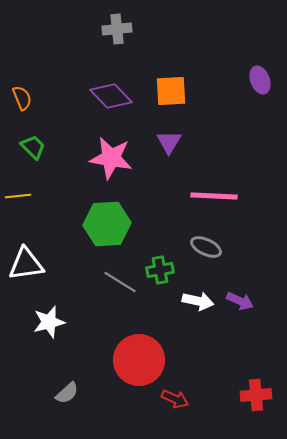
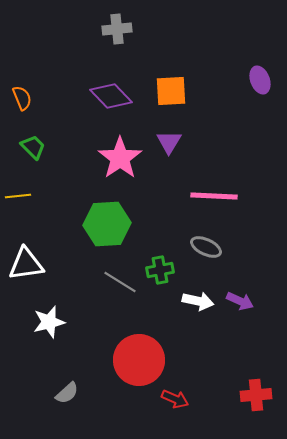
pink star: moved 9 px right; rotated 27 degrees clockwise
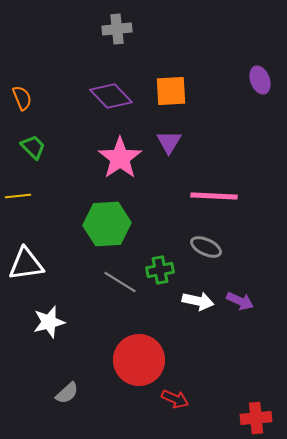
red cross: moved 23 px down
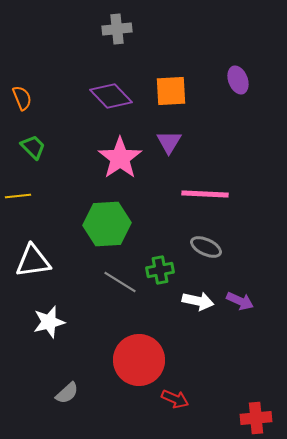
purple ellipse: moved 22 px left
pink line: moved 9 px left, 2 px up
white triangle: moved 7 px right, 3 px up
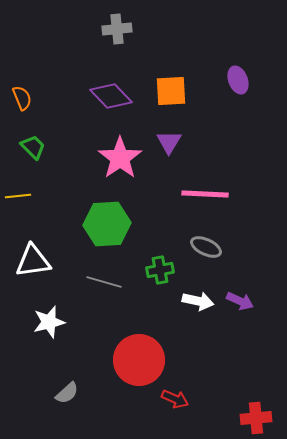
gray line: moved 16 px left; rotated 16 degrees counterclockwise
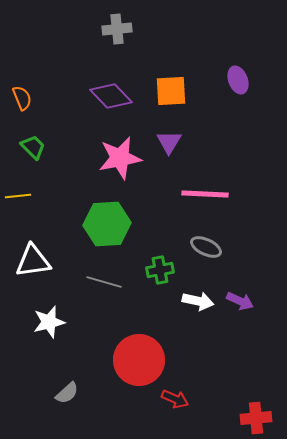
pink star: rotated 24 degrees clockwise
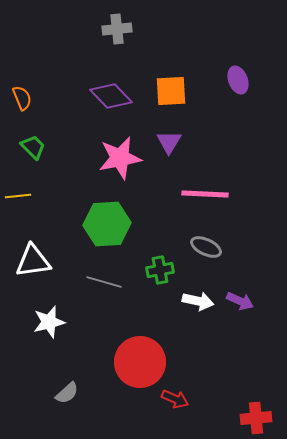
red circle: moved 1 px right, 2 px down
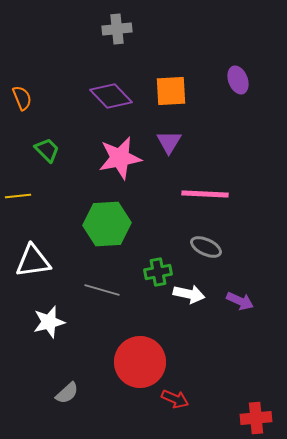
green trapezoid: moved 14 px right, 3 px down
green cross: moved 2 px left, 2 px down
gray line: moved 2 px left, 8 px down
white arrow: moved 9 px left, 7 px up
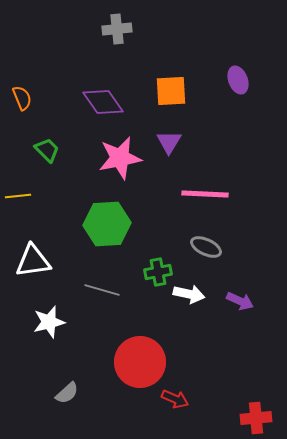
purple diamond: moved 8 px left, 6 px down; rotated 9 degrees clockwise
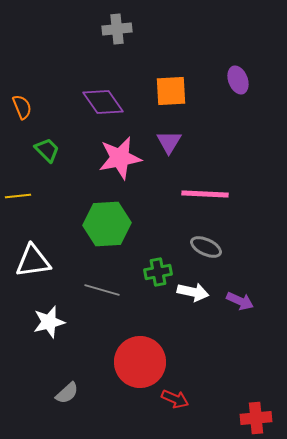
orange semicircle: moved 9 px down
white arrow: moved 4 px right, 2 px up
